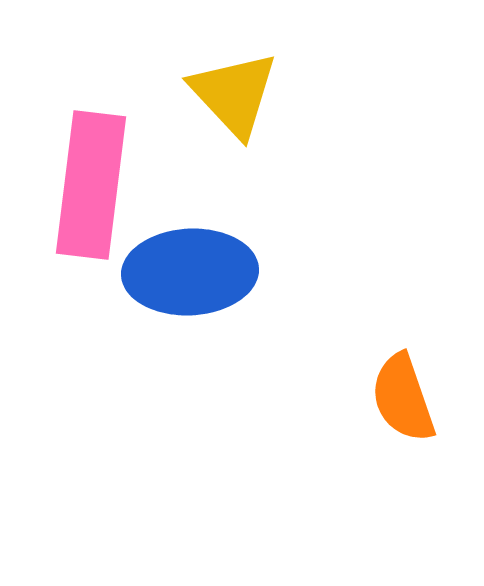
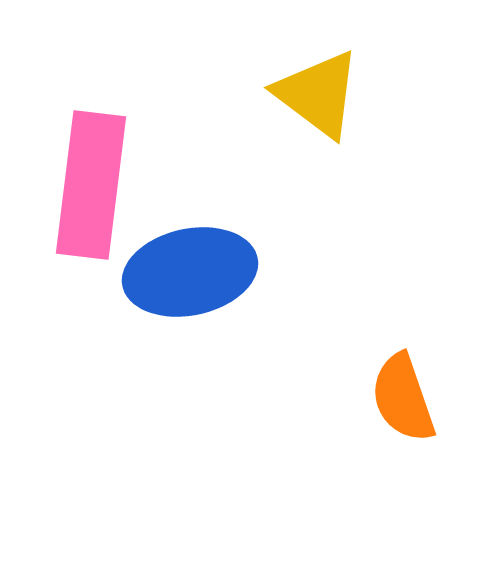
yellow triangle: moved 84 px right; rotated 10 degrees counterclockwise
blue ellipse: rotated 9 degrees counterclockwise
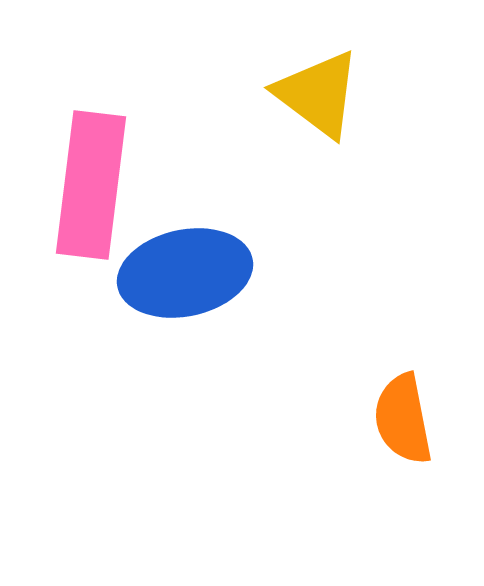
blue ellipse: moved 5 px left, 1 px down
orange semicircle: moved 21 px down; rotated 8 degrees clockwise
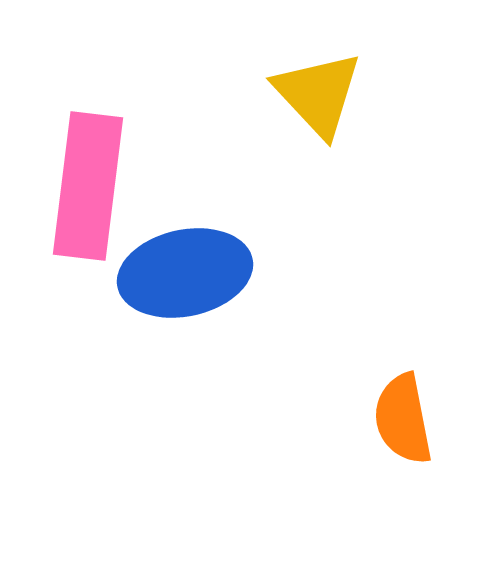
yellow triangle: rotated 10 degrees clockwise
pink rectangle: moved 3 px left, 1 px down
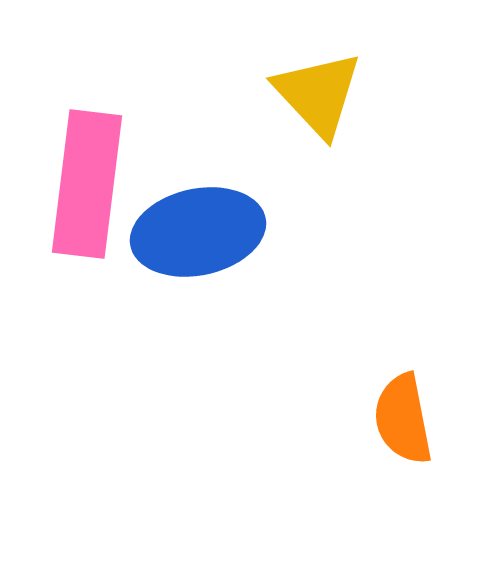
pink rectangle: moved 1 px left, 2 px up
blue ellipse: moved 13 px right, 41 px up
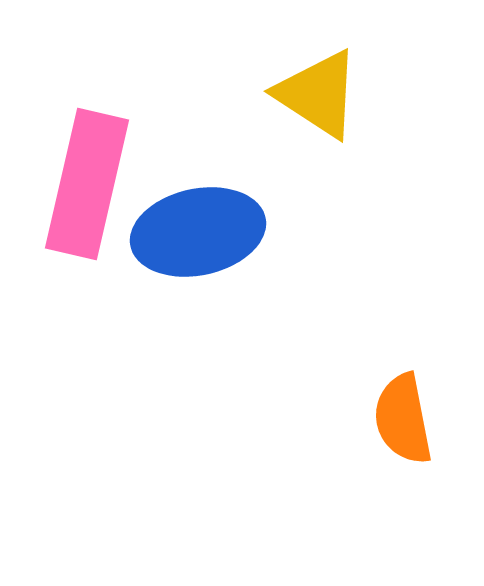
yellow triangle: rotated 14 degrees counterclockwise
pink rectangle: rotated 6 degrees clockwise
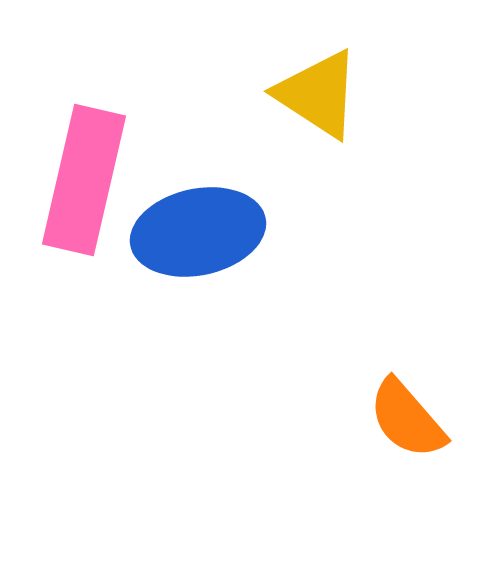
pink rectangle: moved 3 px left, 4 px up
orange semicircle: moved 4 px right; rotated 30 degrees counterclockwise
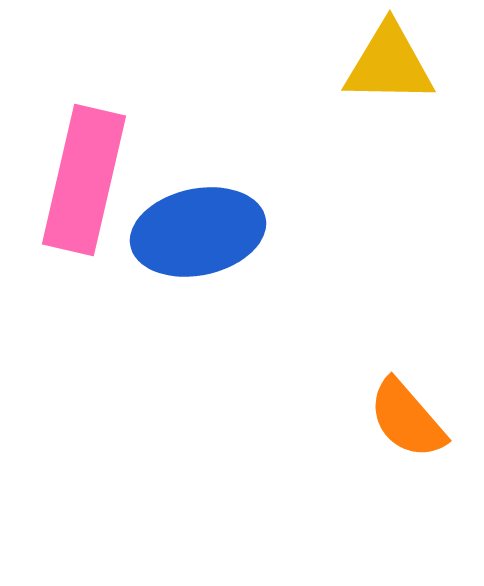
yellow triangle: moved 71 px right, 30 px up; rotated 32 degrees counterclockwise
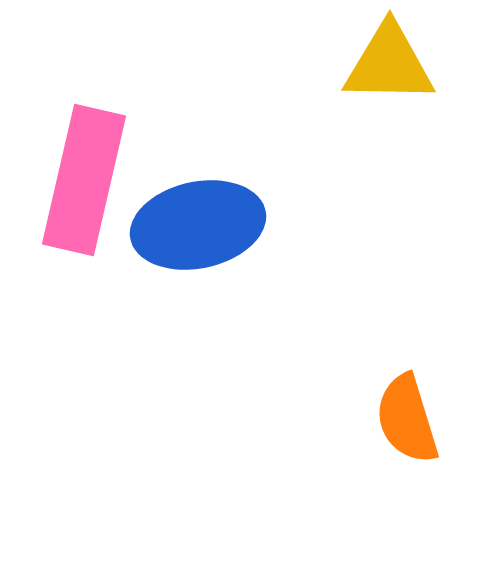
blue ellipse: moved 7 px up
orange semicircle: rotated 24 degrees clockwise
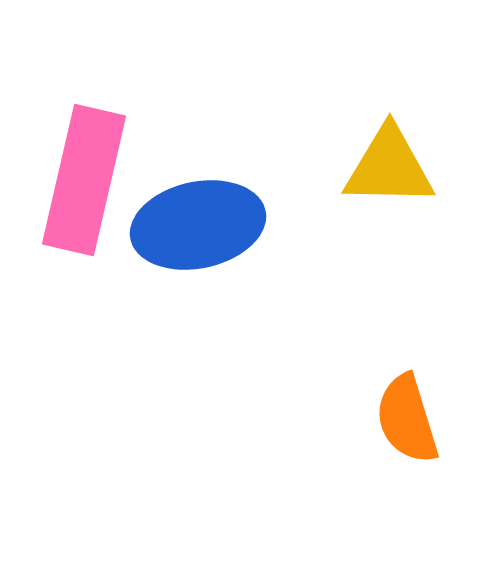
yellow triangle: moved 103 px down
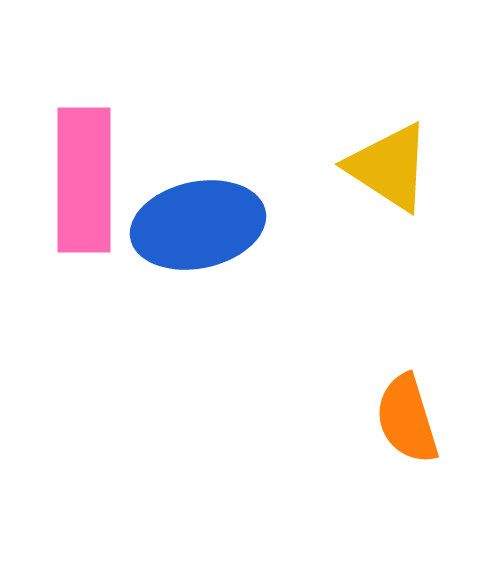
yellow triangle: rotated 32 degrees clockwise
pink rectangle: rotated 13 degrees counterclockwise
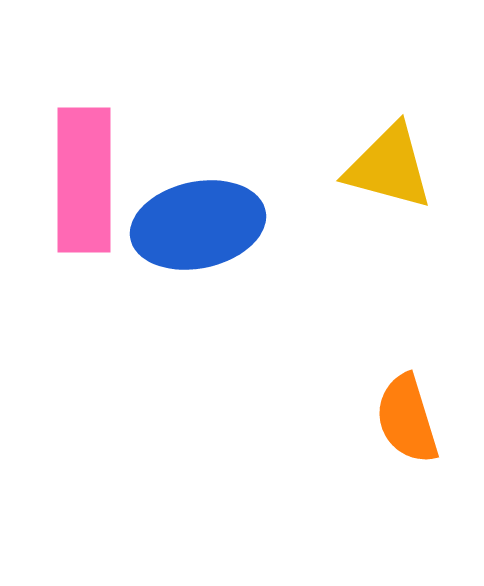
yellow triangle: rotated 18 degrees counterclockwise
